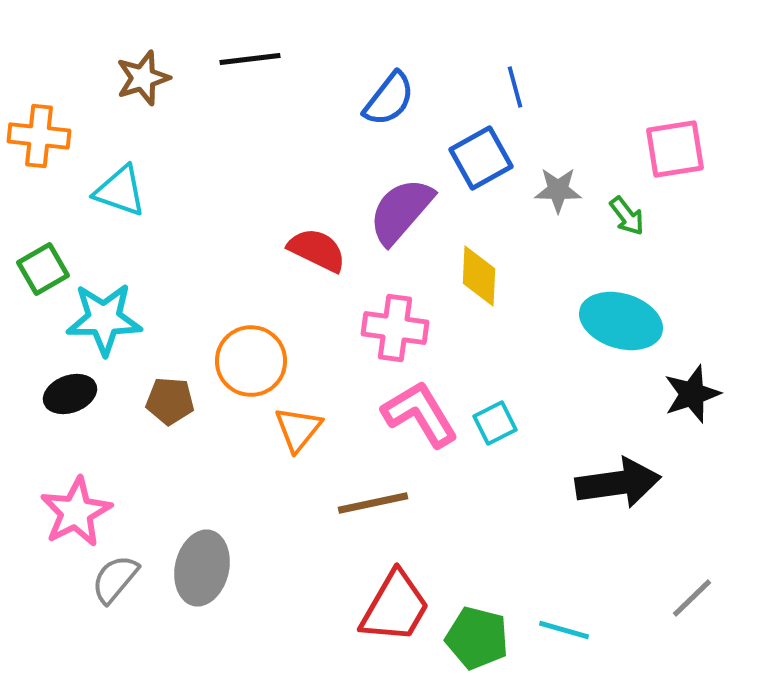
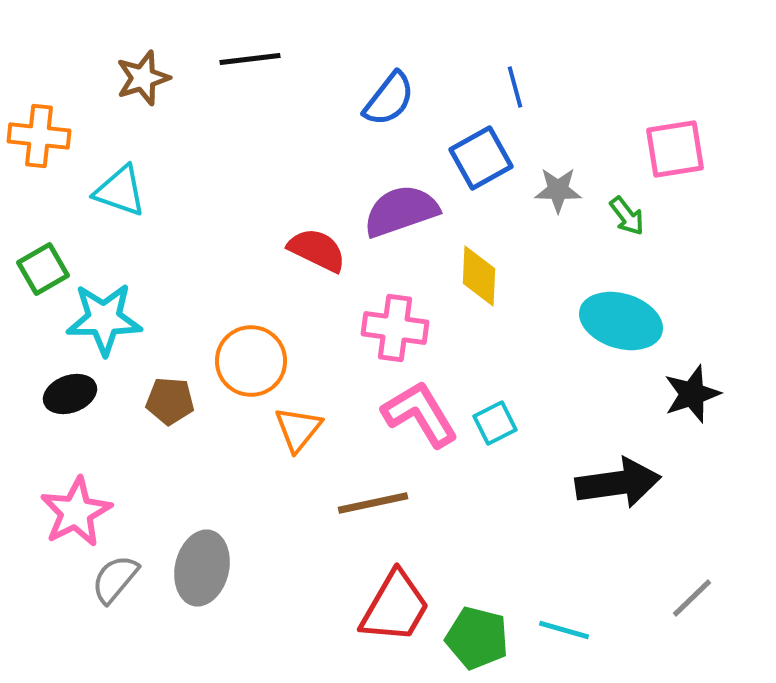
purple semicircle: rotated 30 degrees clockwise
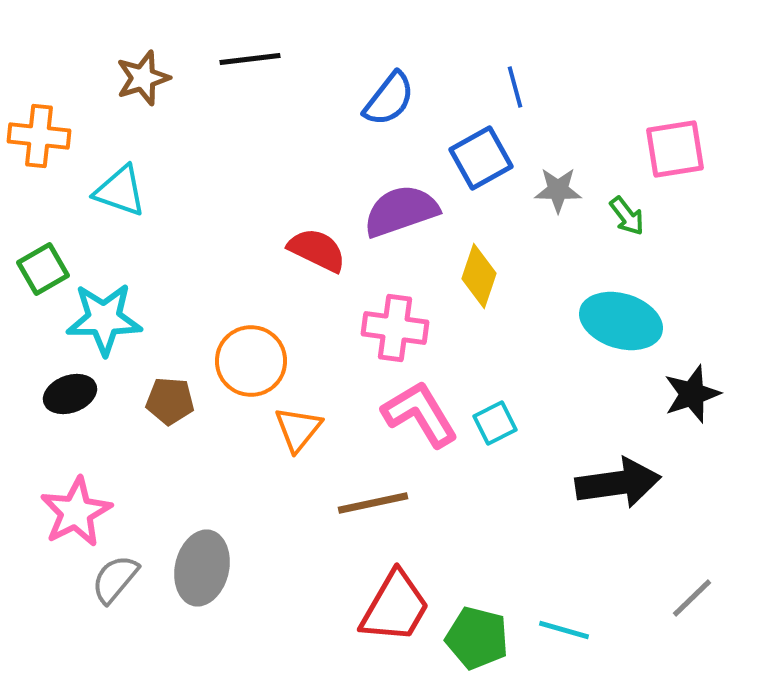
yellow diamond: rotated 16 degrees clockwise
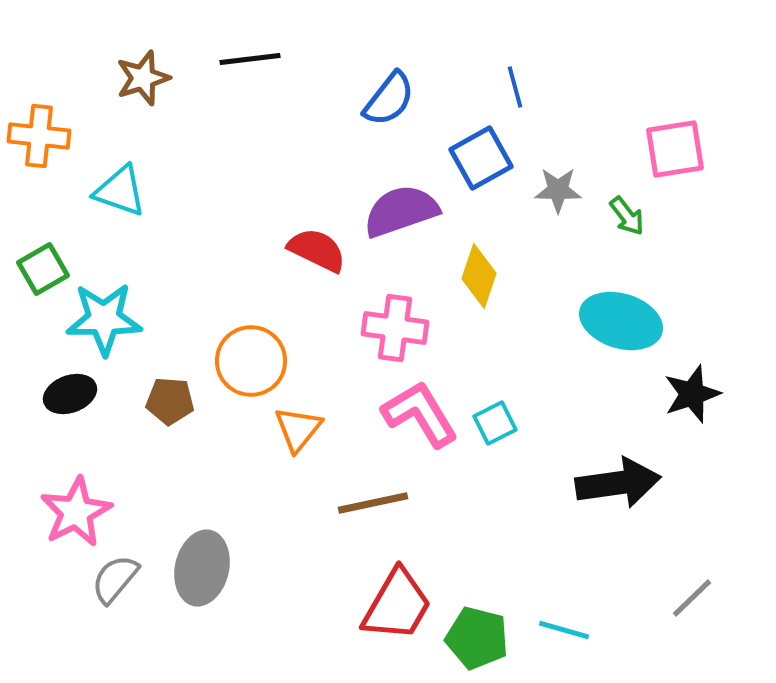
red trapezoid: moved 2 px right, 2 px up
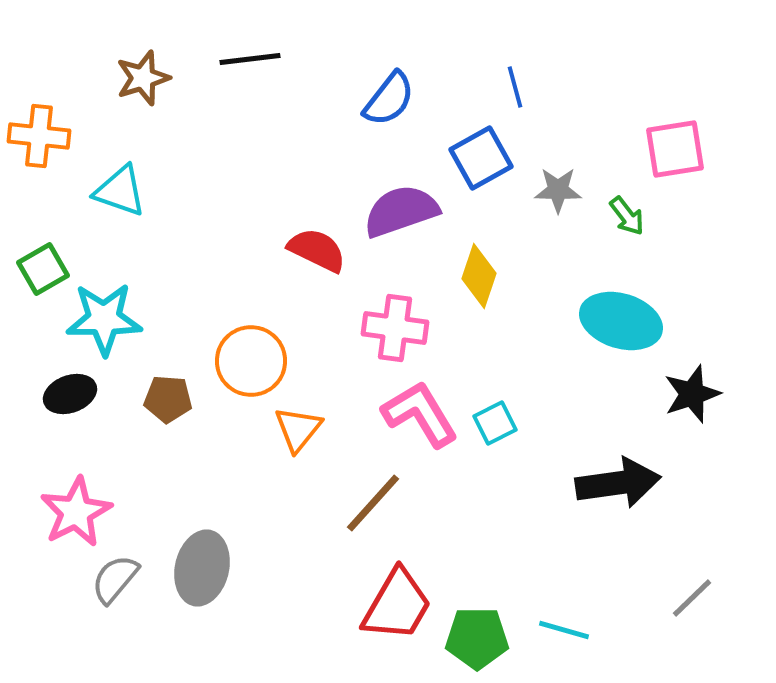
brown pentagon: moved 2 px left, 2 px up
brown line: rotated 36 degrees counterclockwise
green pentagon: rotated 14 degrees counterclockwise
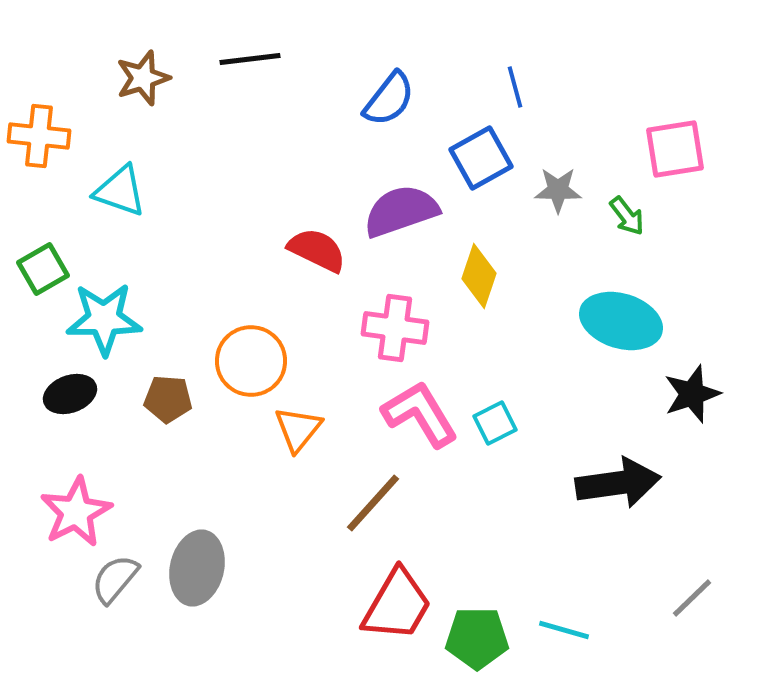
gray ellipse: moved 5 px left
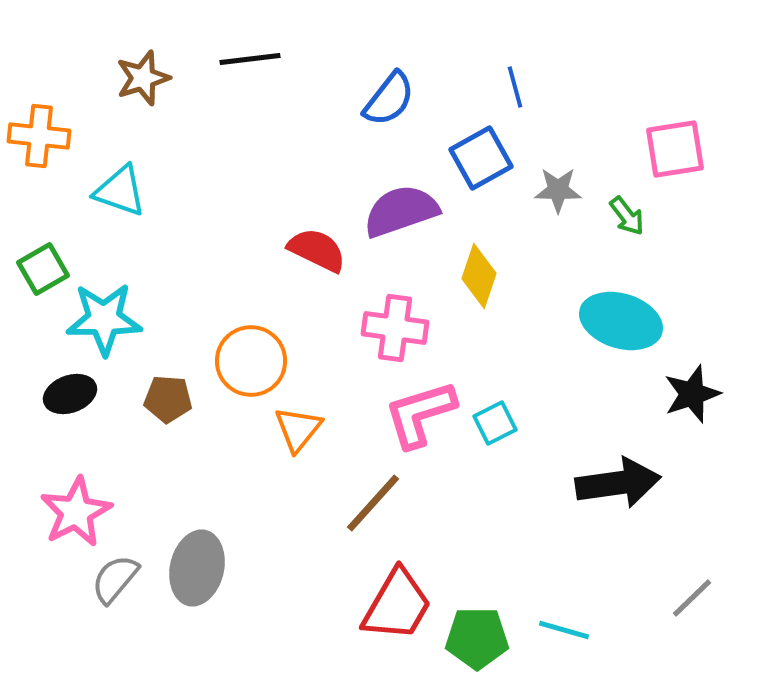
pink L-shape: rotated 76 degrees counterclockwise
